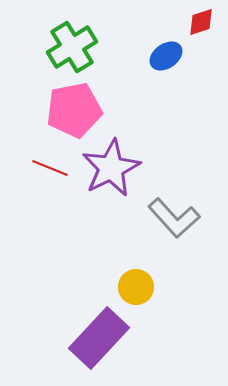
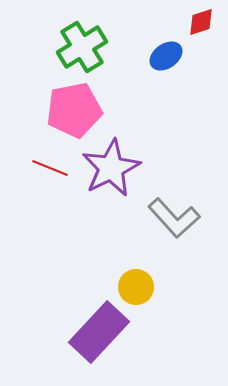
green cross: moved 10 px right
purple rectangle: moved 6 px up
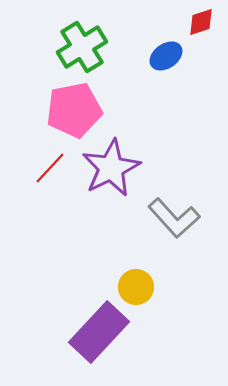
red line: rotated 69 degrees counterclockwise
